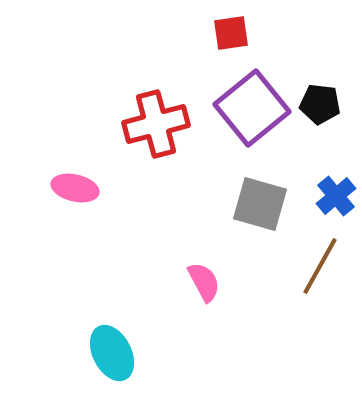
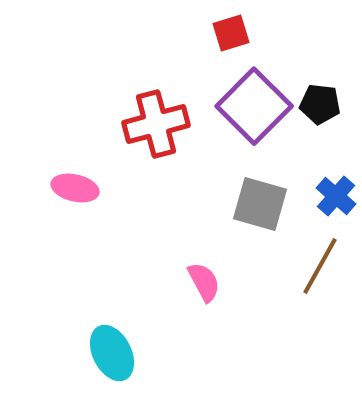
red square: rotated 9 degrees counterclockwise
purple square: moved 2 px right, 2 px up; rotated 6 degrees counterclockwise
blue cross: rotated 9 degrees counterclockwise
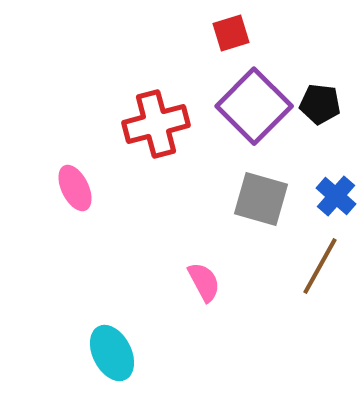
pink ellipse: rotated 51 degrees clockwise
gray square: moved 1 px right, 5 px up
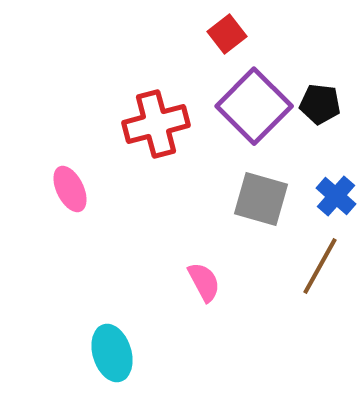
red square: moved 4 px left, 1 px down; rotated 21 degrees counterclockwise
pink ellipse: moved 5 px left, 1 px down
cyan ellipse: rotated 10 degrees clockwise
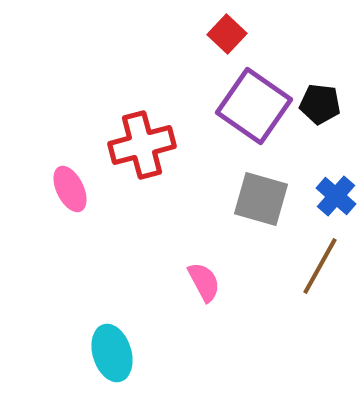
red square: rotated 9 degrees counterclockwise
purple square: rotated 10 degrees counterclockwise
red cross: moved 14 px left, 21 px down
